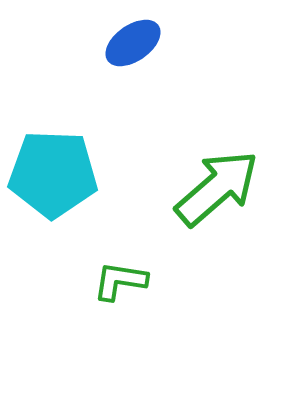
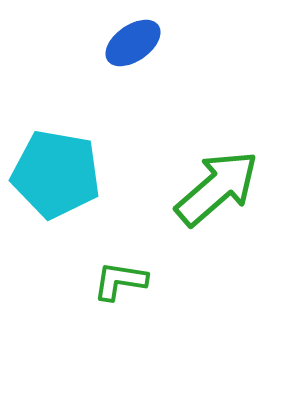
cyan pentagon: moved 3 px right; rotated 8 degrees clockwise
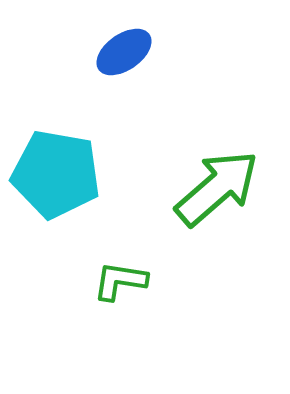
blue ellipse: moved 9 px left, 9 px down
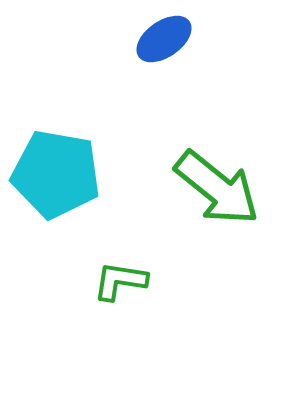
blue ellipse: moved 40 px right, 13 px up
green arrow: rotated 80 degrees clockwise
